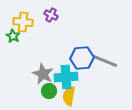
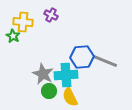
blue hexagon: moved 1 px up
cyan cross: moved 2 px up
yellow semicircle: moved 1 px right, 1 px down; rotated 36 degrees counterclockwise
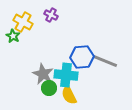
yellow cross: rotated 24 degrees clockwise
cyan cross: rotated 10 degrees clockwise
green circle: moved 3 px up
yellow semicircle: moved 1 px left, 2 px up
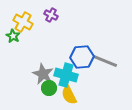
cyan cross: rotated 10 degrees clockwise
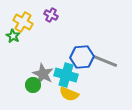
green circle: moved 16 px left, 3 px up
yellow semicircle: moved 1 px up; rotated 42 degrees counterclockwise
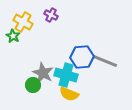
gray star: moved 1 px up
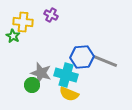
yellow cross: rotated 24 degrees counterclockwise
gray star: moved 2 px left; rotated 10 degrees counterclockwise
green circle: moved 1 px left
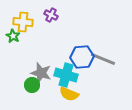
gray line: moved 2 px left, 2 px up
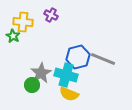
blue hexagon: moved 4 px left; rotated 10 degrees counterclockwise
gray star: rotated 25 degrees clockwise
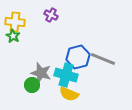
yellow cross: moved 8 px left
gray star: rotated 25 degrees counterclockwise
